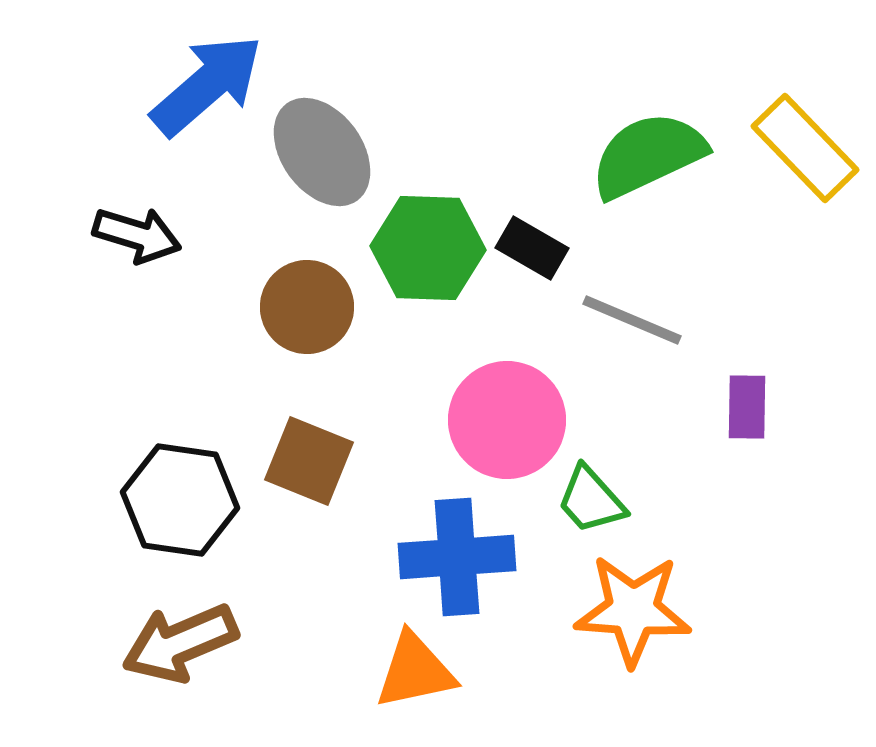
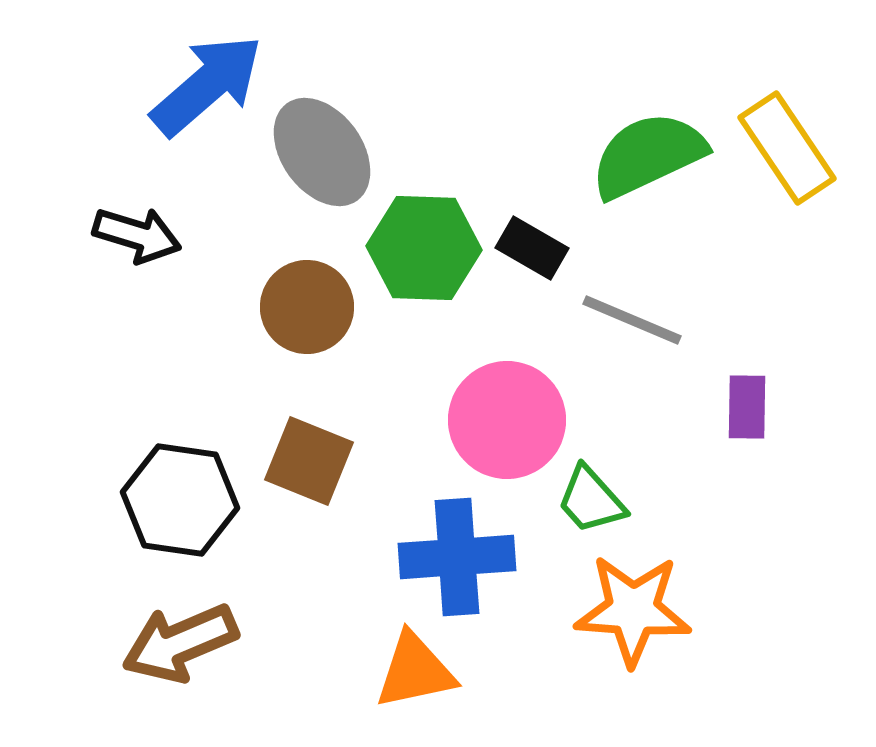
yellow rectangle: moved 18 px left; rotated 10 degrees clockwise
green hexagon: moved 4 px left
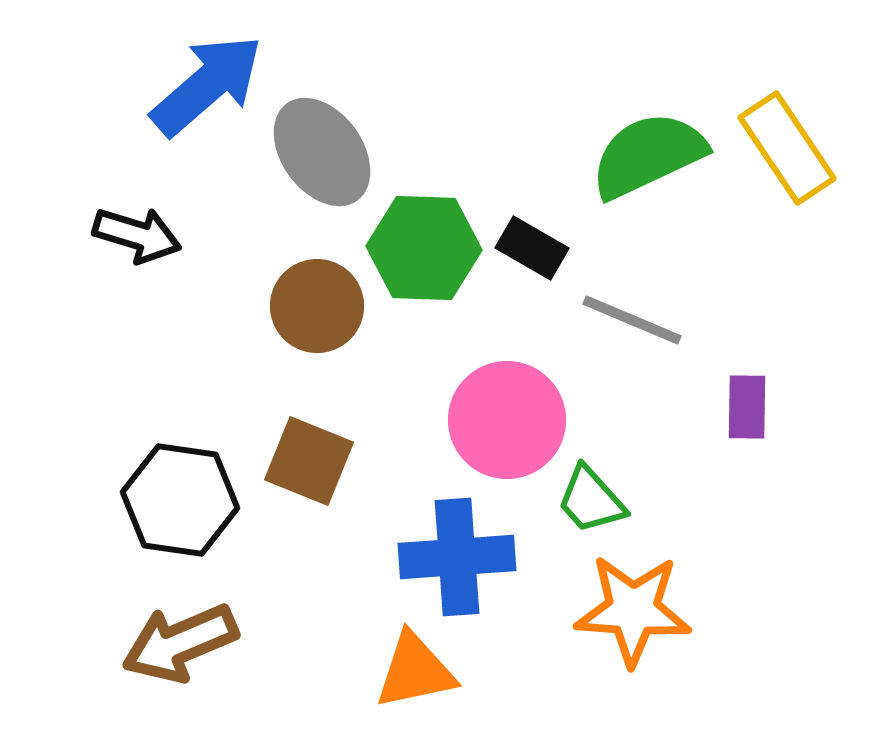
brown circle: moved 10 px right, 1 px up
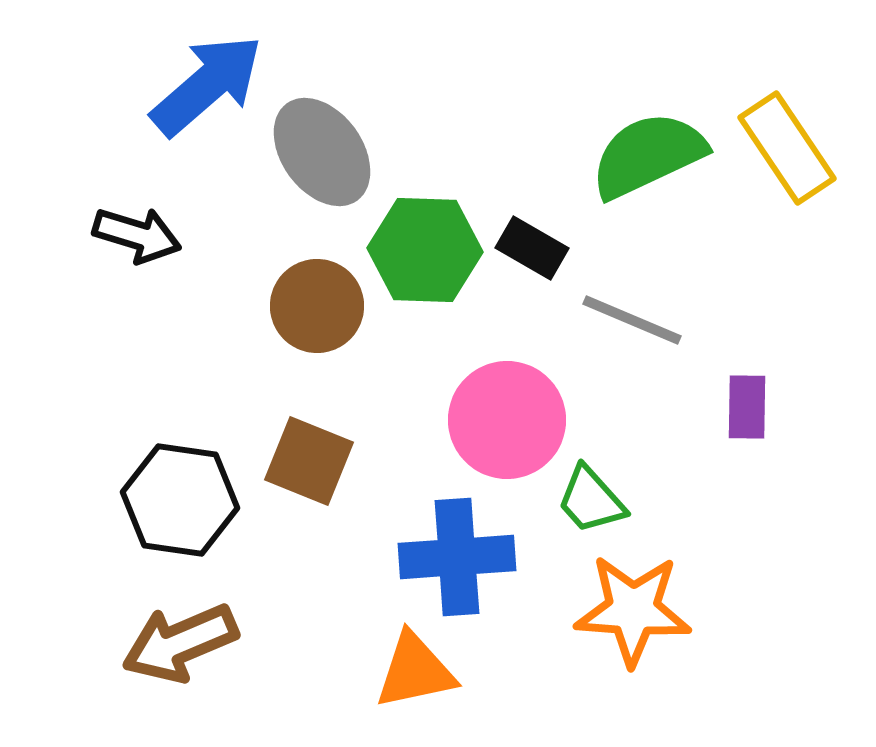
green hexagon: moved 1 px right, 2 px down
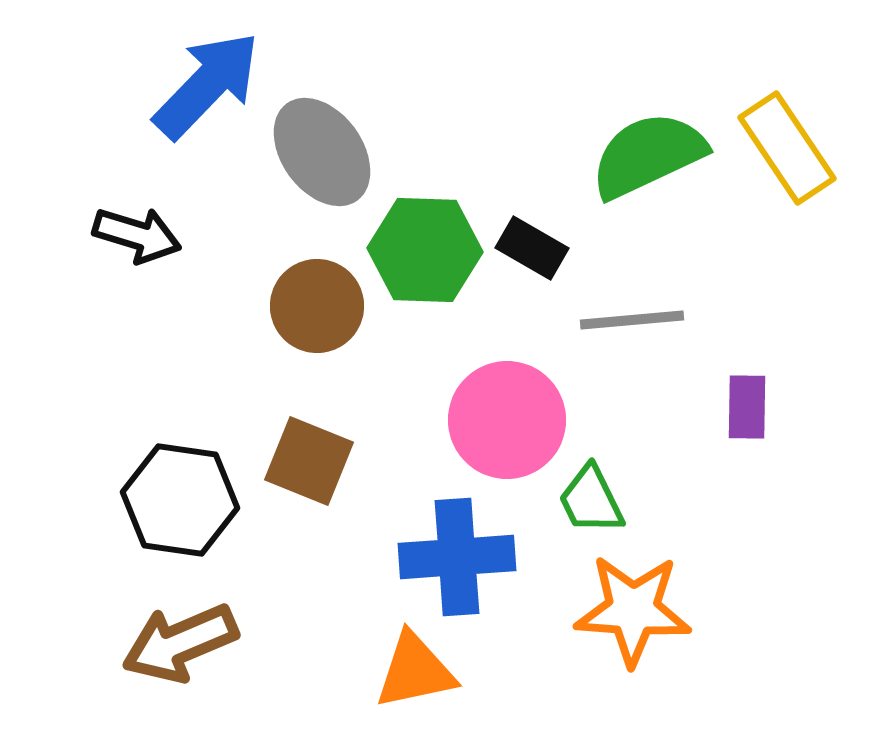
blue arrow: rotated 5 degrees counterclockwise
gray line: rotated 28 degrees counterclockwise
green trapezoid: rotated 16 degrees clockwise
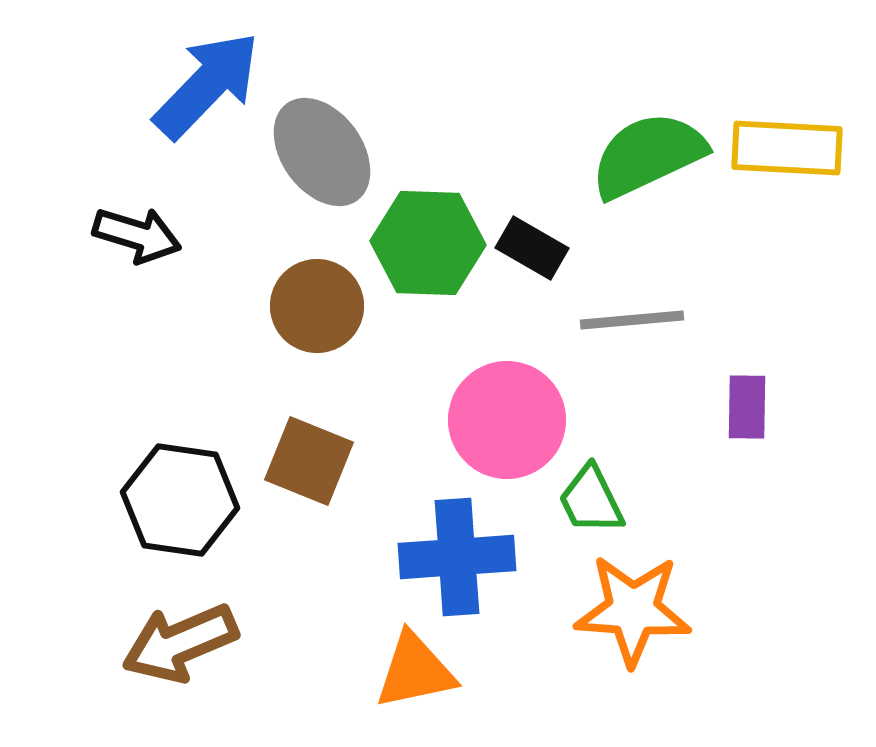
yellow rectangle: rotated 53 degrees counterclockwise
green hexagon: moved 3 px right, 7 px up
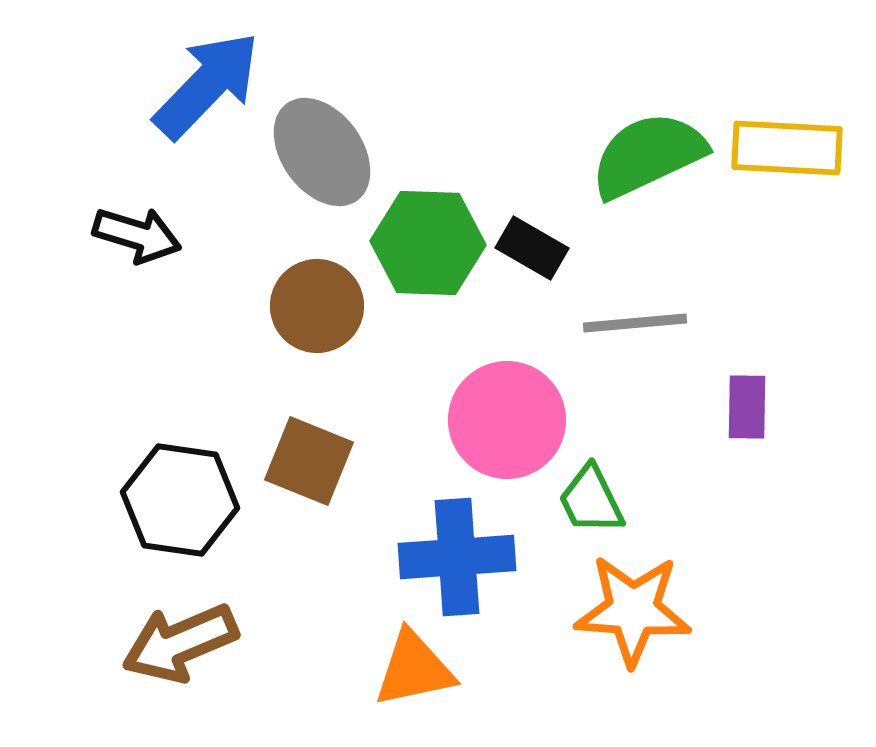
gray line: moved 3 px right, 3 px down
orange triangle: moved 1 px left, 2 px up
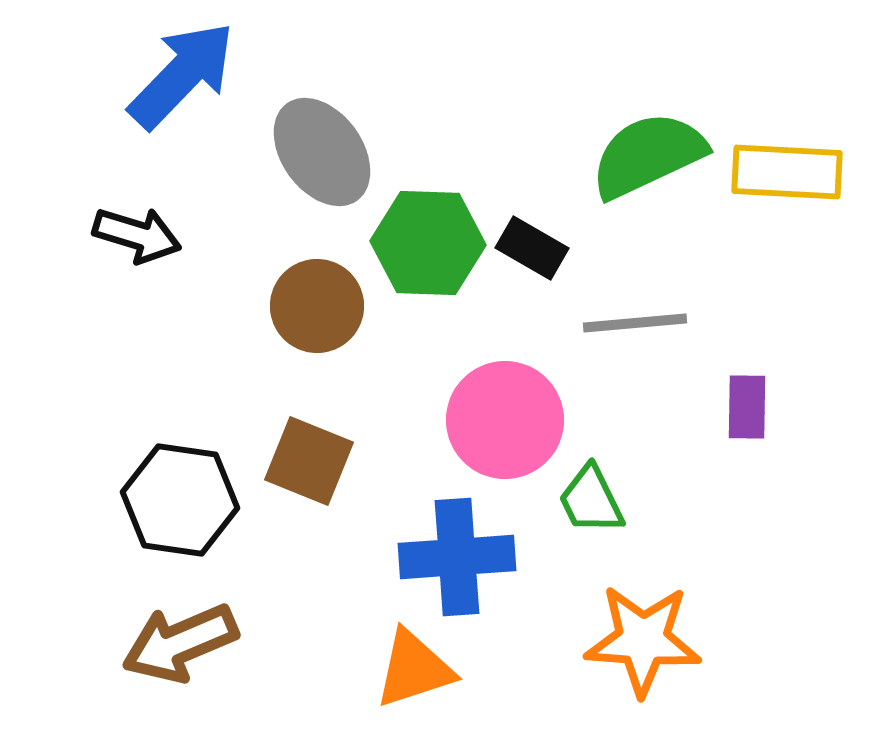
blue arrow: moved 25 px left, 10 px up
yellow rectangle: moved 24 px down
pink circle: moved 2 px left
orange star: moved 10 px right, 30 px down
orange triangle: rotated 6 degrees counterclockwise
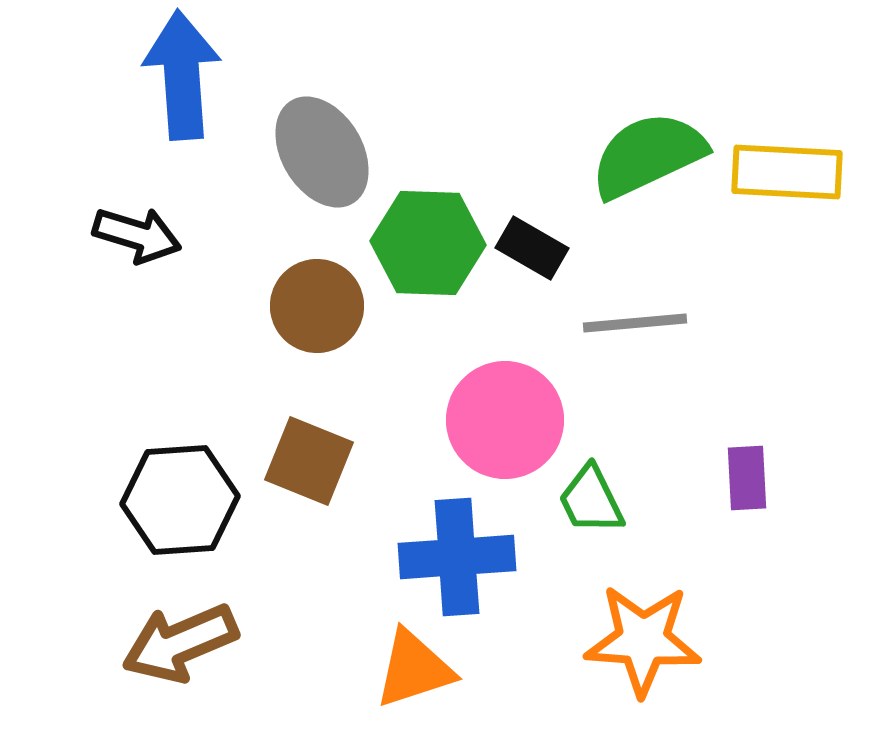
blue arrow: rotated 48 degrees counterclockwise
gray ellipse: rotated 5 degrees clockwise
purple rectangle: moved 71 px down; rotated 4 degrees counterclockwise
black hexagon: rotated 12 degrees counterclockwise
